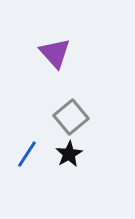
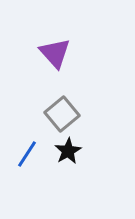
gray square: moved 9 px left, 3 px up
black star: moved 1 px left, 3 px up
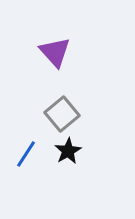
purple triangle: moved 1 px up
blue line: moved 1 px left
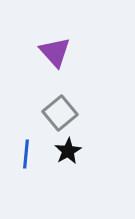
gray square: moved 2 px left, 1 px up
blue line: rotated 28 degrees counterclockwise
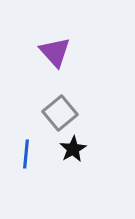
black star: moved 5 px right, 2 px up
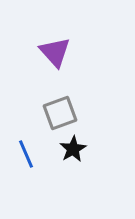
gray square: rotated 20 degrees clockwise
blue line: rotated 28 degrees counterclockwise
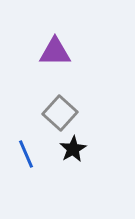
purple triangle: rotated 48 degrees counterclockwise
gray square: rotated 28 degrees counterclockwise
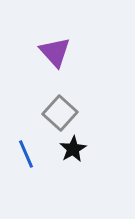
purple triangle: rotated 48 degrees clockwise
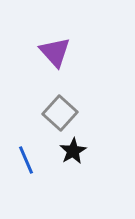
black star: moved 2 px down
blue line: moved 6 px down
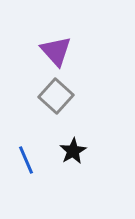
purple triangle: moved 1 px right, 1 px up
gray square: moved 4 px left, 17 px up
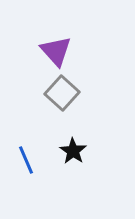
gray square: moved 6 px right, 3 px up
black star: rotated 8 degrees counterclockwise
